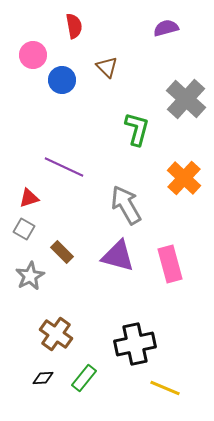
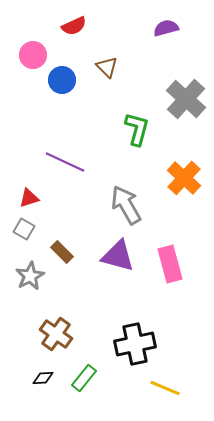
red semicircle: rotated 75 degrees clockwise
purple line: moved 1 px right, 5 px up
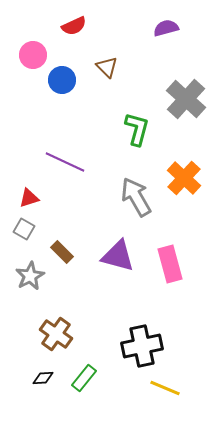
gray arrow: moved 10 px right, 8 px up
black cross: moved 7 px right, 2 px down
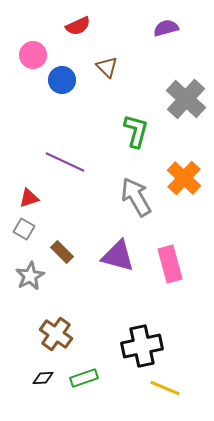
red semicircle: moved 4 px right
green L-shape: moved 1 px left, 2 px down
green rectangle: rotated 32 degrees clockwise
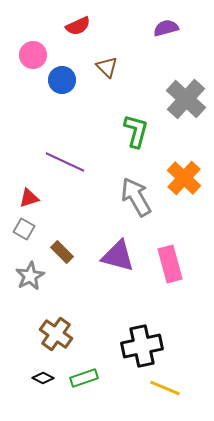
black diamond: rotated 30 degrees clockwise
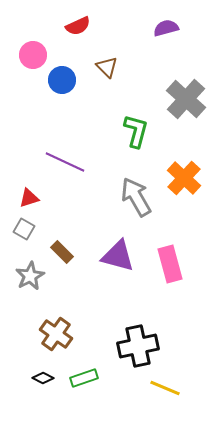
black cross: moved 4 px left
